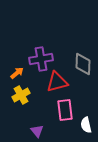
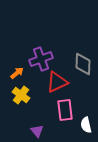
purple cross: rotated 10 degrees counterclockwise
red triangle: rotated 10 degrees counterclockwise
yellow cross: rotated 24 degrees counterclockwise
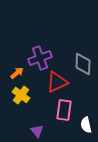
purple cross: moved 1 px left, 1 px up
pink rectangle: moved 1 px left; rotated 15 degrees clockwise
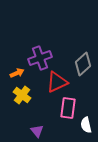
gray diamond: rotated 45 degrees clockwise
orange arrow: rotated 16 degrees clockwise
yellow cross: moved 1 px right
pink rectangle: moved 4 px right, 2 px up
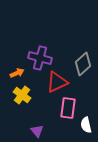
purple cross: rotated 35 degrees clockwise
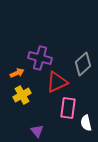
yellow cross: rotated 24 degrees clockwise
white semicircle: moved 2 px up
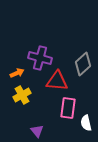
red triangle: moved 1 px up; rotated 30 degrees clockwise
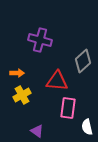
purple cross: moved 18 px up
gray diamond: moved 3 px up
orange arrow: rotated 24 degrees clockwise
white semicircle: moved 1 px right, 4 px down
purple triangle: rotated 16 degrees counterclockwise
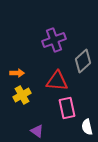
purple cross: moved 14 px right; rotated 35 degrees counterclockwise
pink rectangle: moved 1 px left; rotated 20 degrees counterclockwise
